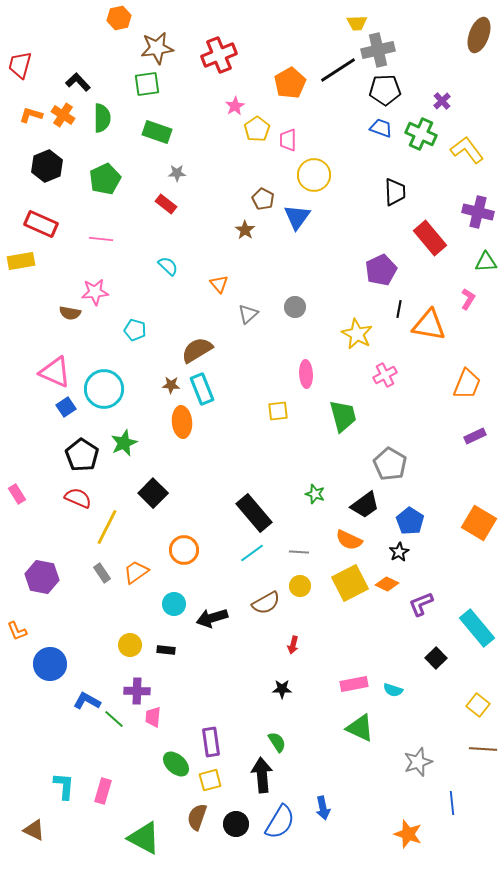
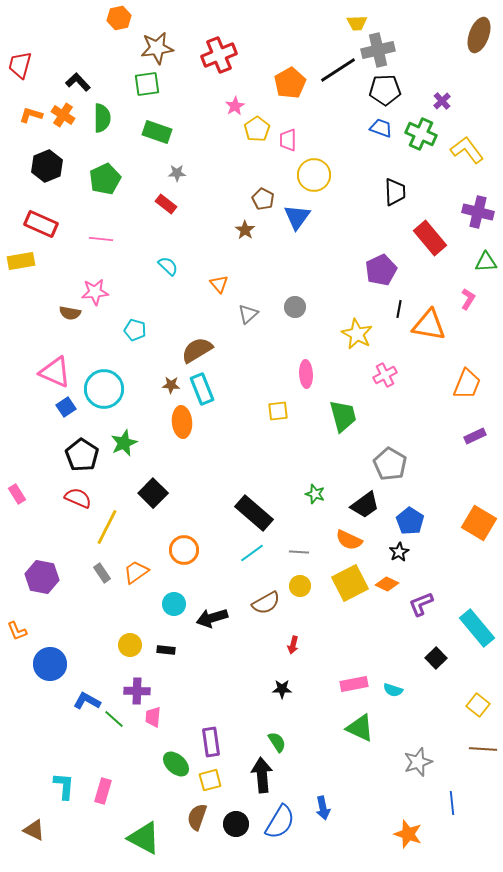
black rectangle at (254, 513): rotated 9 degrees counterclockwise
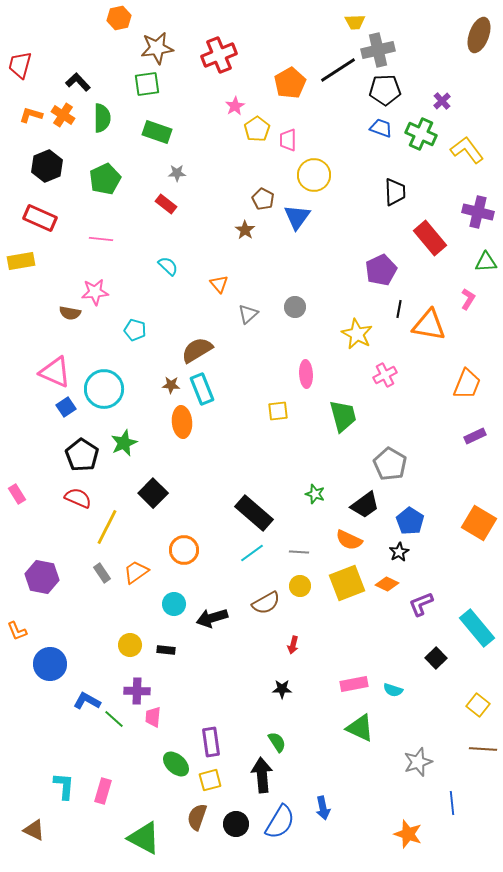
yellow trapezoid at (357, 23): moved 2 px left, 1 px up
red rectangle at (41, 224): moved 1 px left, 6 px up
yellow square at (350, 583): moved 3 px left; rotated 6 degrees clockwise
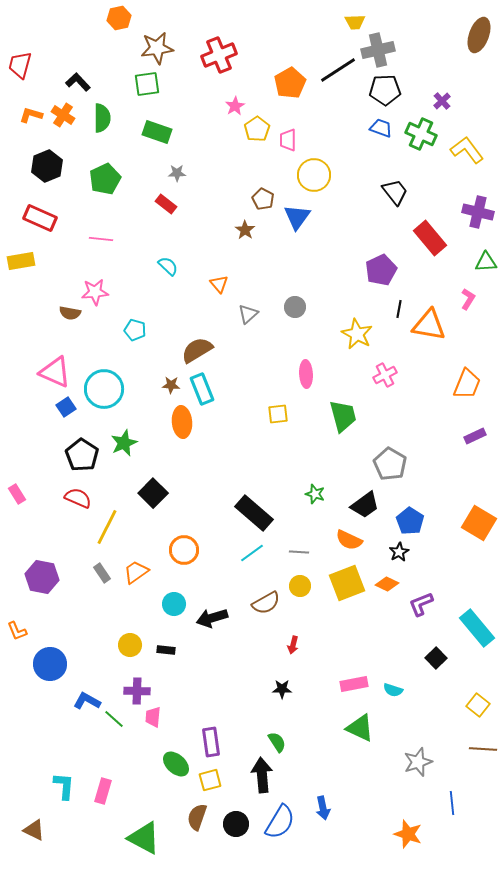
black trapezoid at (395, 192): rotated 36 degrees counterclockwise
yellow square at (278, 411): moved 3 px down
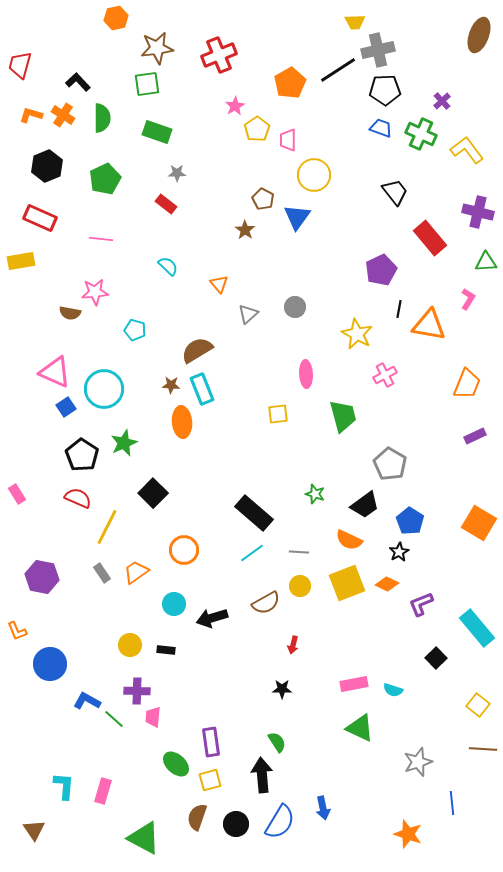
orange hexagon at (119, 18): moved 3 px left
brown triangle at (34, 830): rotated 30 degrees clockwise
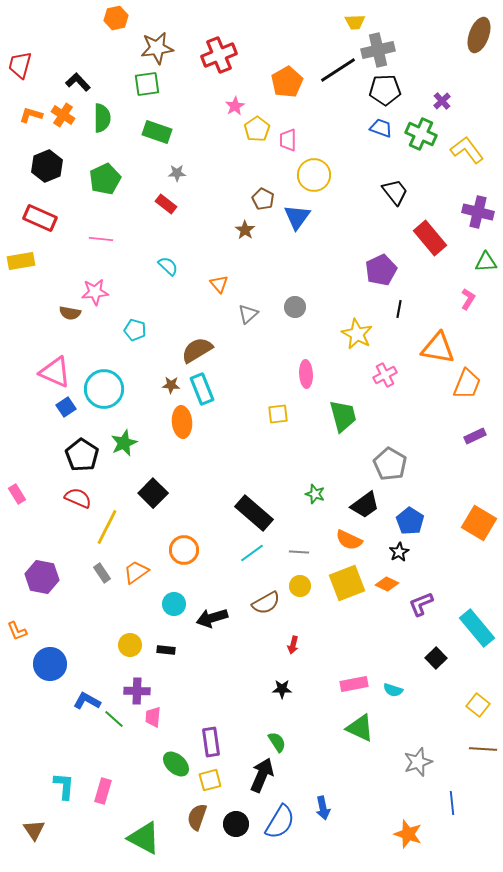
orange pentagon at (290, 83): moved 3 px left, 1 px up
orange triangle at (429, 325): moved 9 px right, 23 px down
black arrow at (262, 775): rotated 28 degrees clockwise
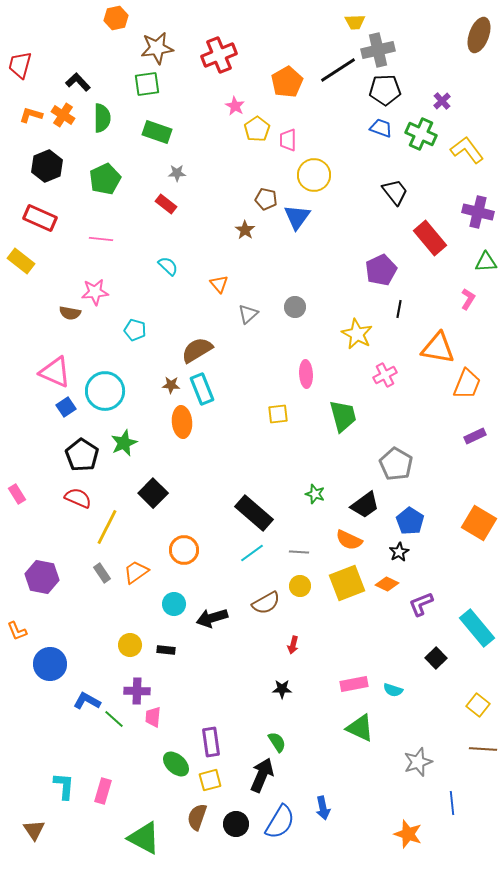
pink star at (235, 106): rotated 12 degrees counterclockwise
brown pentagon at (263, 199): moved 3 px right; rotated 15 degrees counterclockwise
yellow rectangle at (21, 261): rotated 48 degrees clockwise
cyan circle at (104, 389): moved 1 px right, 2 px down
gray pentagon at (390, 464): moved 6 px right
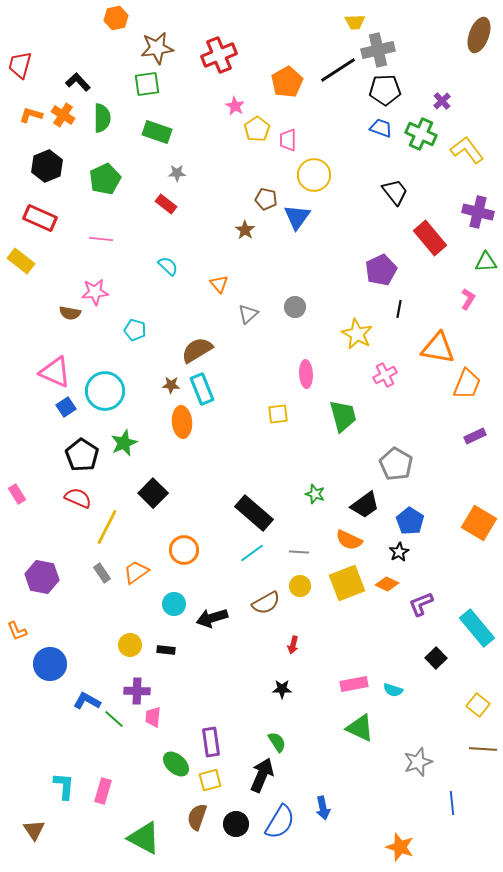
orange star at (408, 834): moved 8 px left, 13 px down
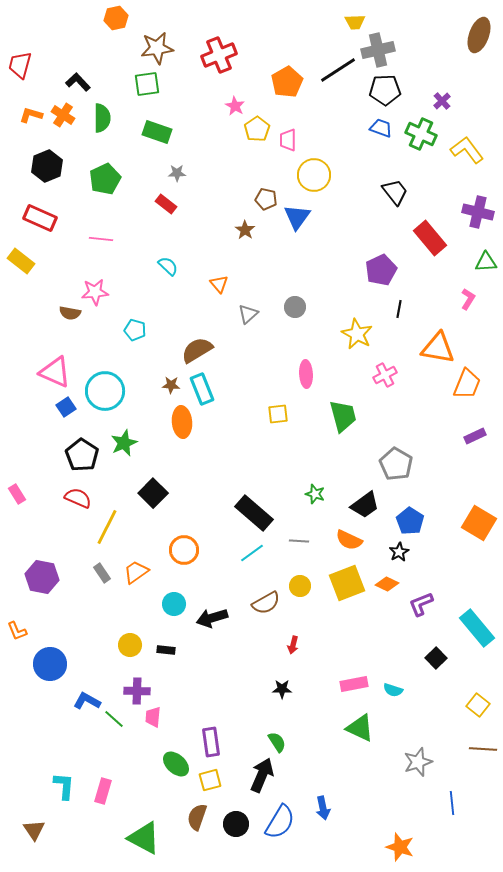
gray line at (299, 552): moved 11 px up
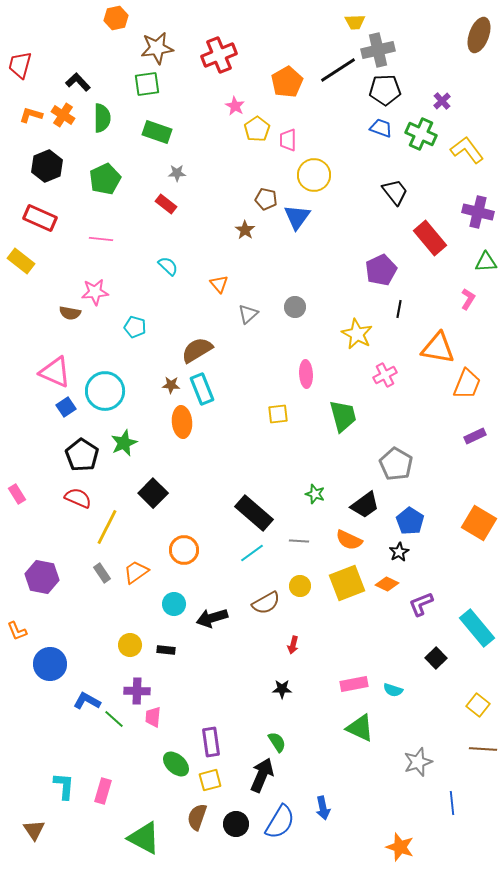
cyan pentagon at (135, 330): moved 3 px up
